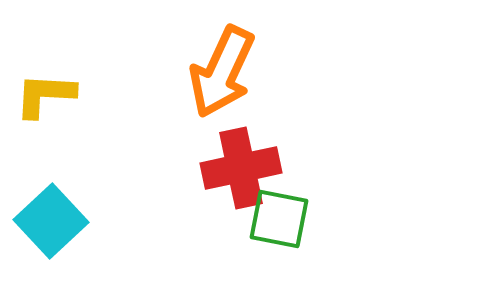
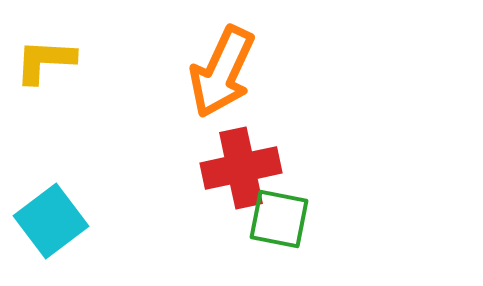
yellow L-shape: moved 34 px up
cyan square: rotated 6 degrees clockwise
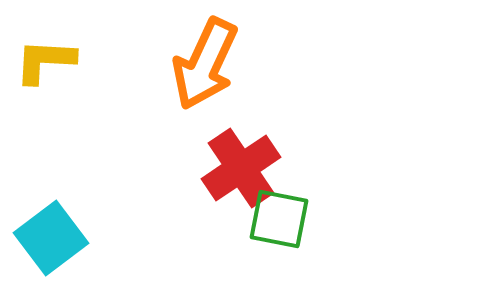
orange arrow: moved 17 px left, 8 px up
red cross: rotated 22 degrees counterclockwise
cyan square: moved 17 px down
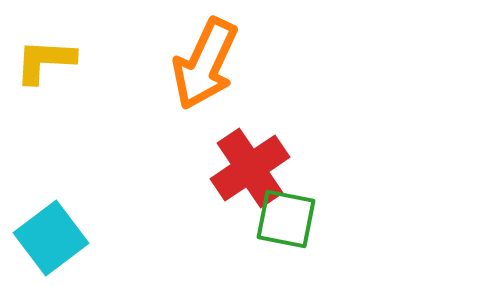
red cross: moved 9 px right
green square: moved 7 px right
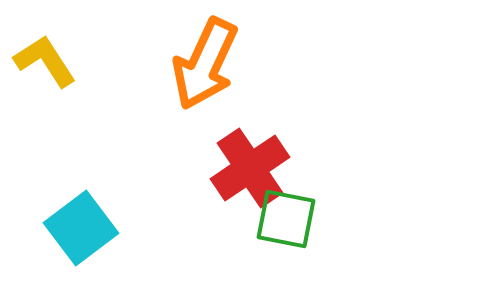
yellow L-shape: rotated 54 degrees clockwise
cyan square: moved 30 px right, 10 px up
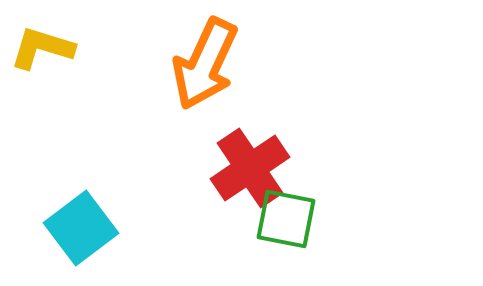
yellow L-shape: moved 3 px left, 13 px up; rotated 40 degrees counterclockwise
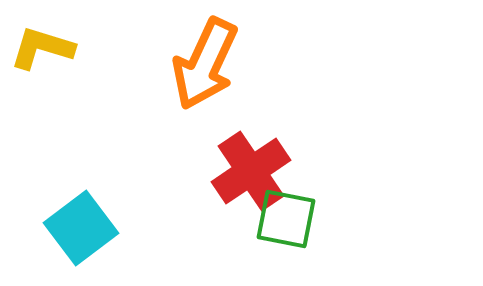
red cross: moved 1 px right, 3 px down
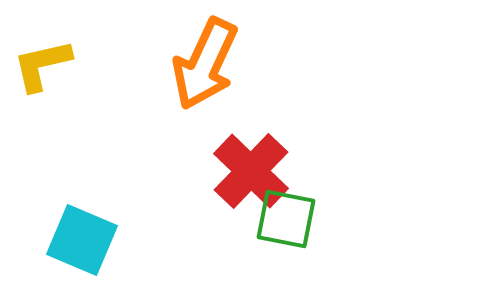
yellow L-shape: moved 17 px down; rotated 30 degrees counterclockwise
red cross: rotated 12 degrees counterclockwise
cyan square: moved 1 px right, 12 px down; rotated 30 degrees counterclockwise
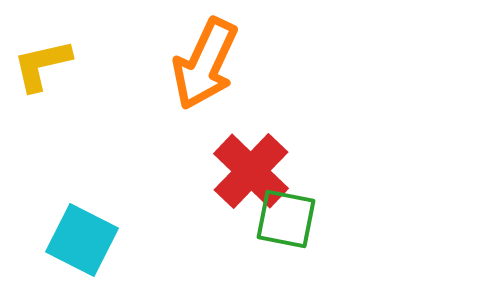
cyan square: rotated 4 degrees clockwise
